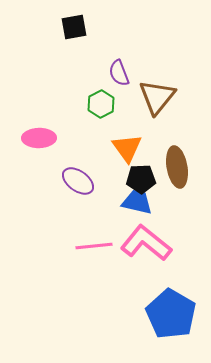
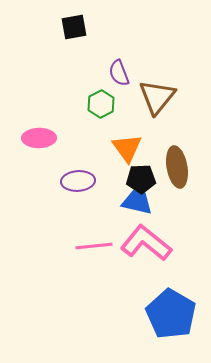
purple ellipse: rotated 40 degrees counterclockwise
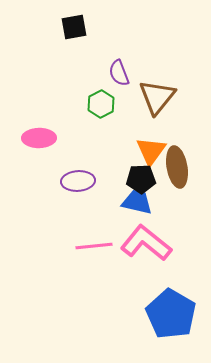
orange triangle: moved 24 px right, 3 px down; rotated 12 degrees clockwise
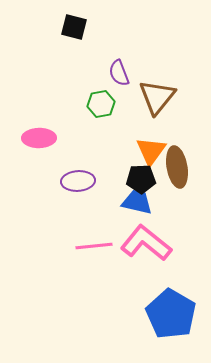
black square: rotated 24 degrees clockwise
green hexagon: rotated 16 degrees clockwise
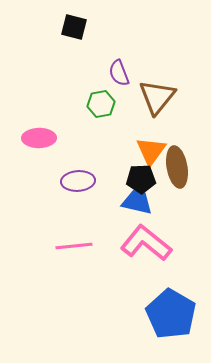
pink line: moved 20 px left
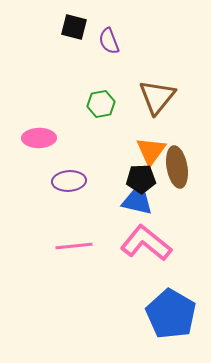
purple semicircle: moved 10 px left, 32 px up
purple ellipse: moved 9 px left
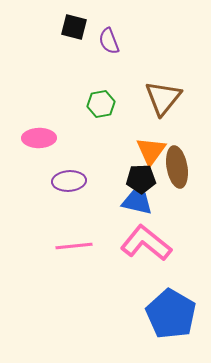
brown triangle: moved 6 px right, 1 px down
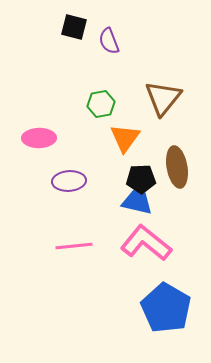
orange triangle: moved 26 px left, 13 px up
blue pentagon: moved 5 px left, 6 px up
